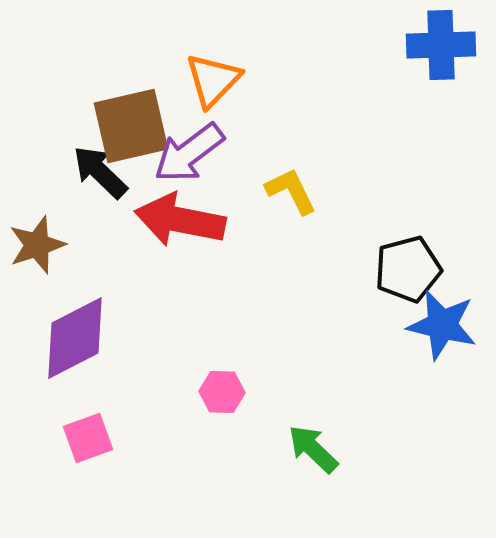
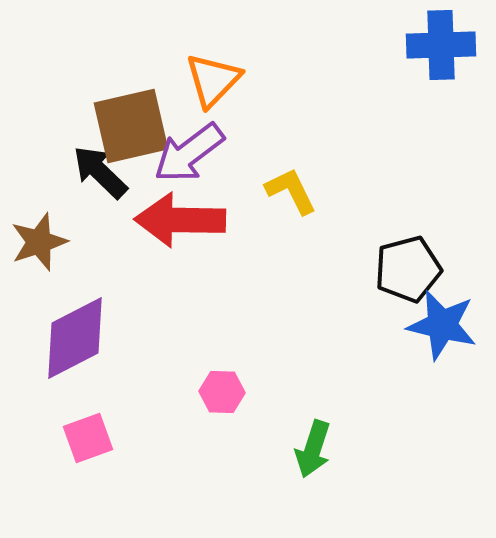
red arrow: rotated 10 degrees counterclockwise
brown star: moved 2 px right, 3 px up
green arrow: rotated 116 degrees counterclockwise
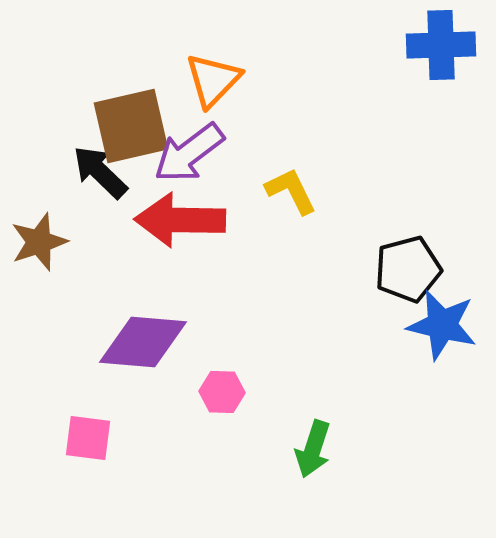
purple diamond: moved 68 px right, 4 px down; rotated 32 degrees clockwise
pink square: rotated 27 degrees clockwise
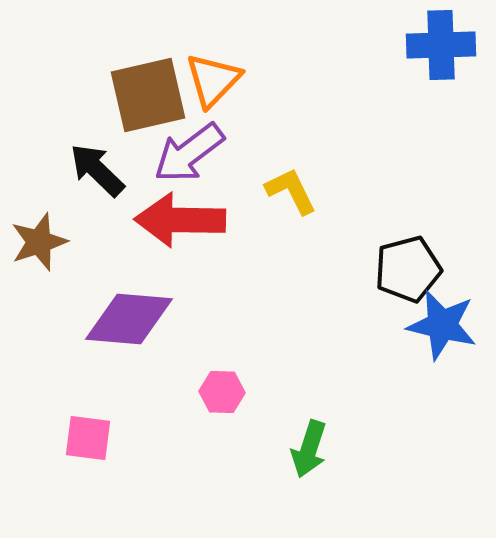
brown square: moved 17 px right, 31 px up
black arrow: moved 3 px left, 2 px up
purple diamond: moved 14 px left, 23 px up
green arrow: moved 4 px left
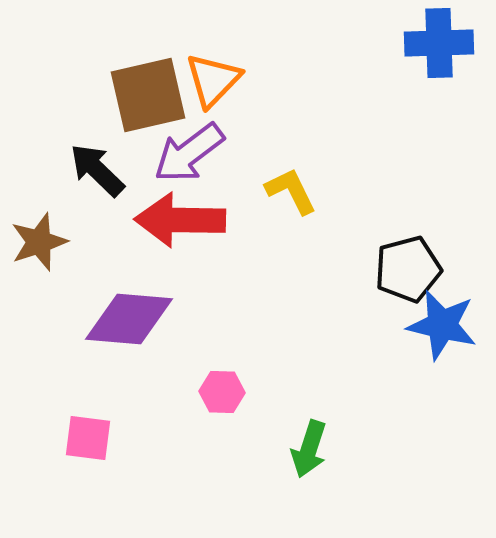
blue cross: moved 2 px left, 2 px up
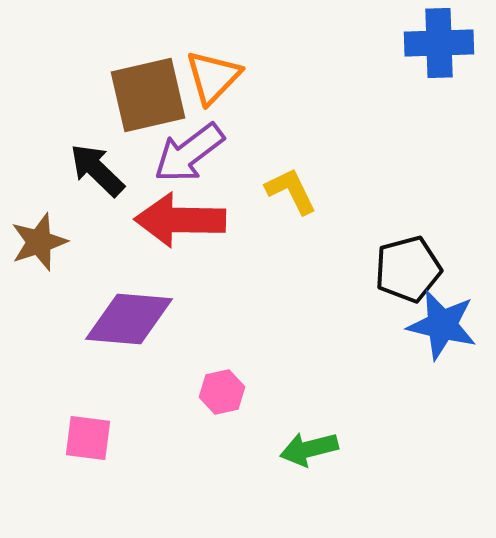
orange triangle: moved 3 px up
pink hexagon: rotated 15 degrees counterclockwise
green arrow: rotated 58 degrees clockwise
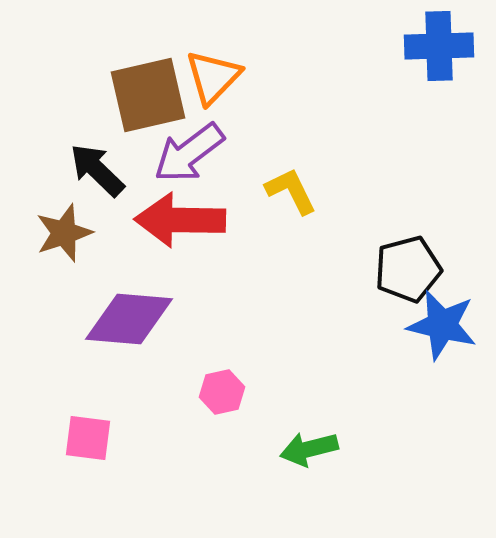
blue cross: moved 3 px down
brown star: moved 25 px right, 9 px up
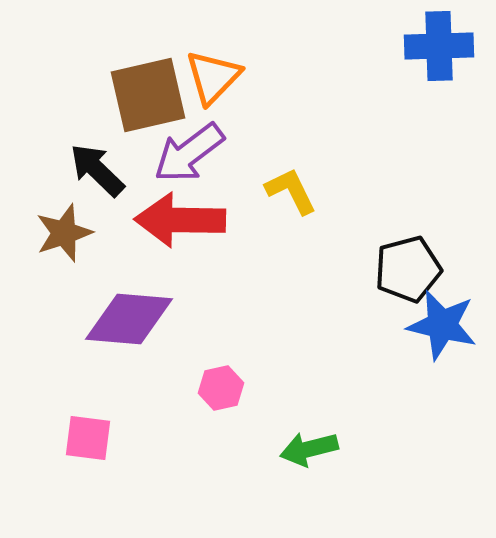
pink hexagon: moved 1 px left, 4 px up
